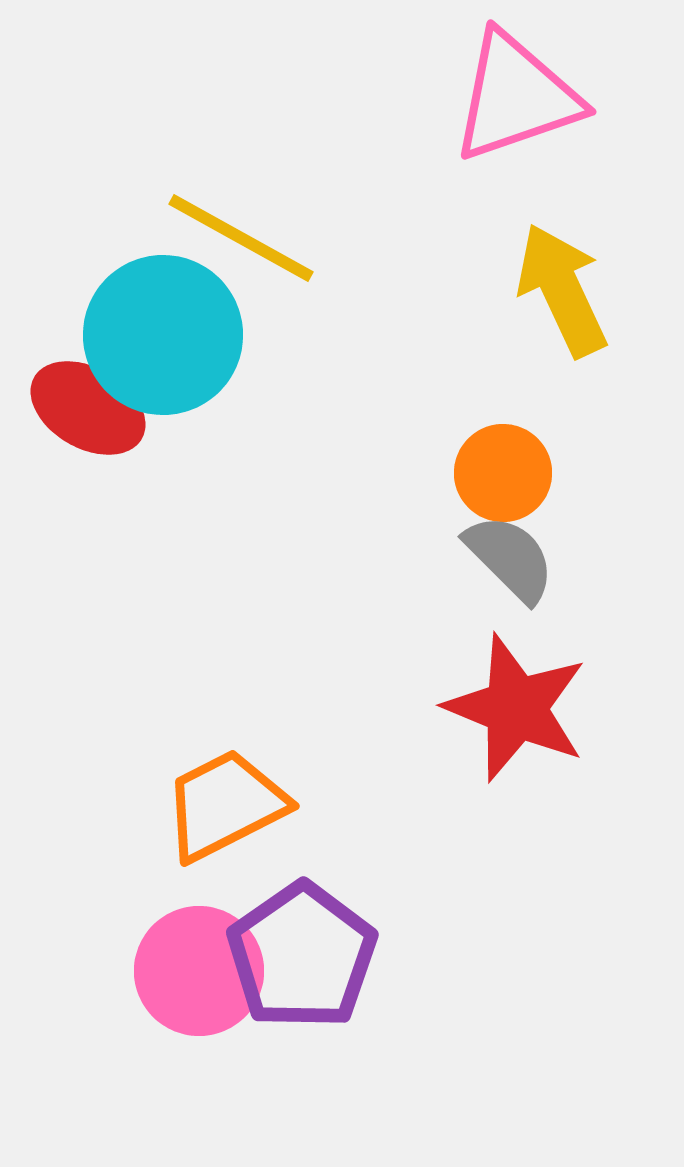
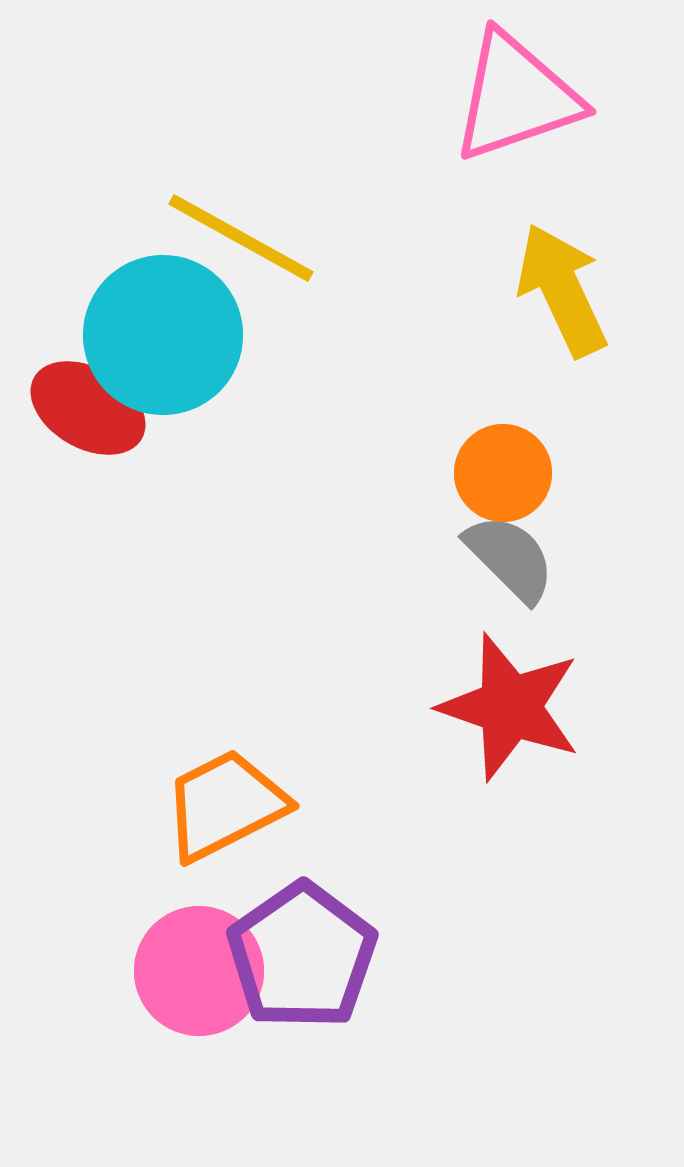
red star: moved 6 px left, 1 px up; rotated 3 degrees counterclockwise
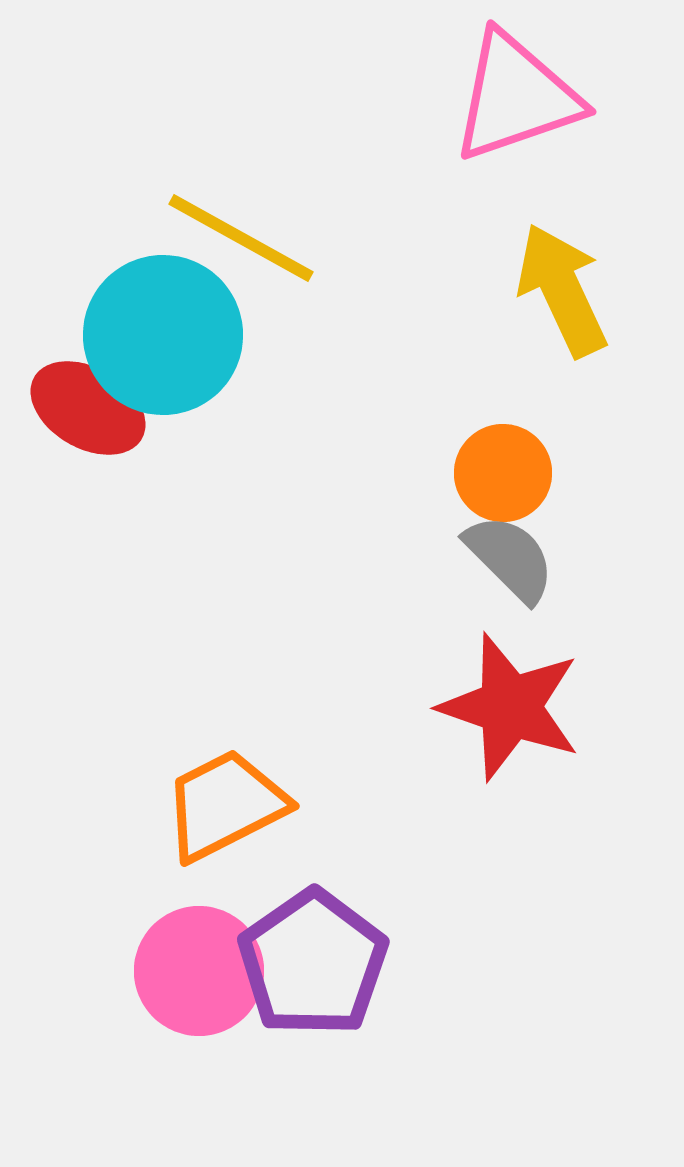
purple pentagon: moved 11 px right, 7 px down
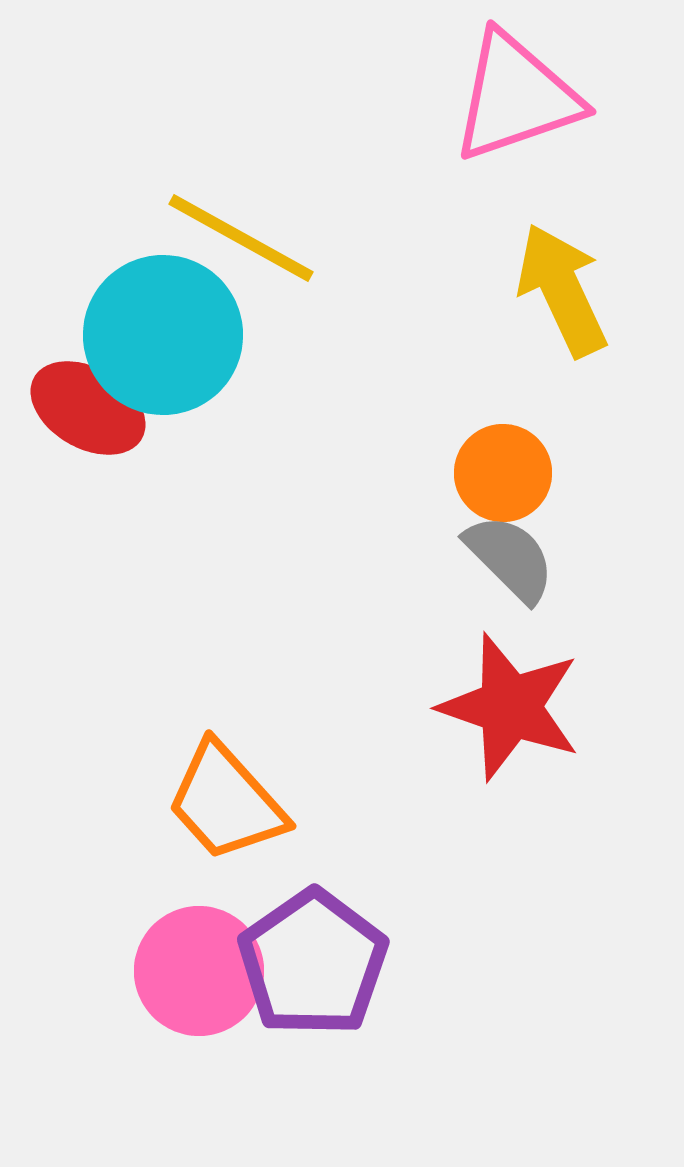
orange trapezoid: moved 1 px right, 3 px up; rotated 105 degrees counterclockwise
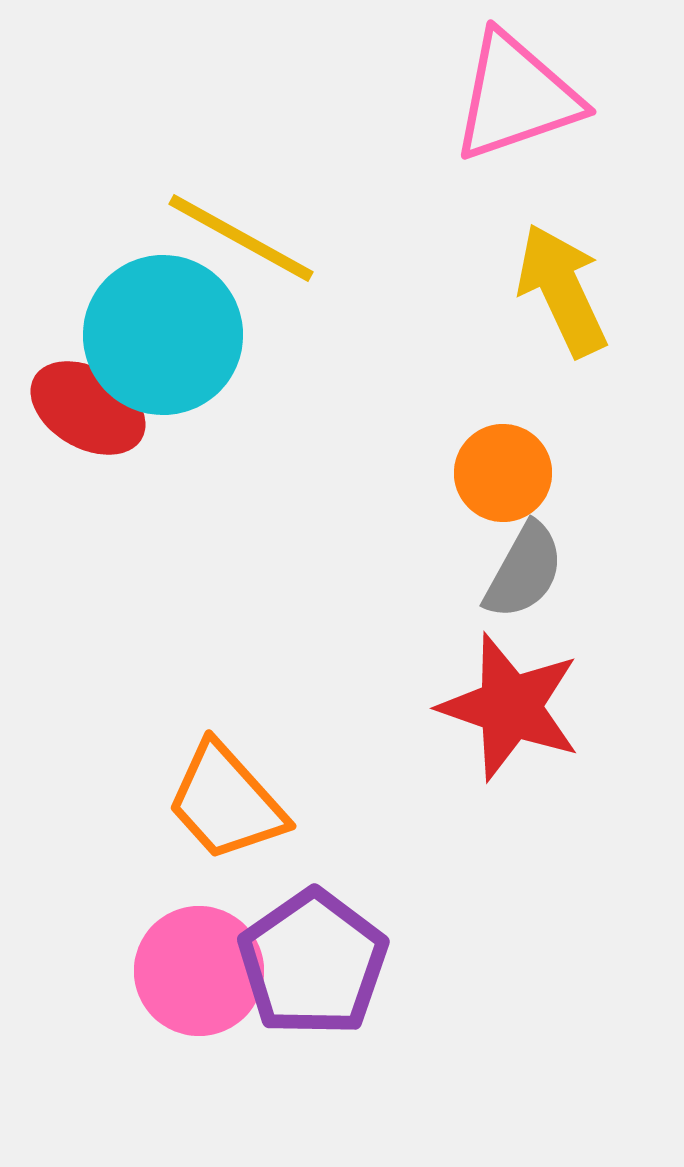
gray semicircle: moved 14 px right, 13 px down; rotated 74 degrees clockwise
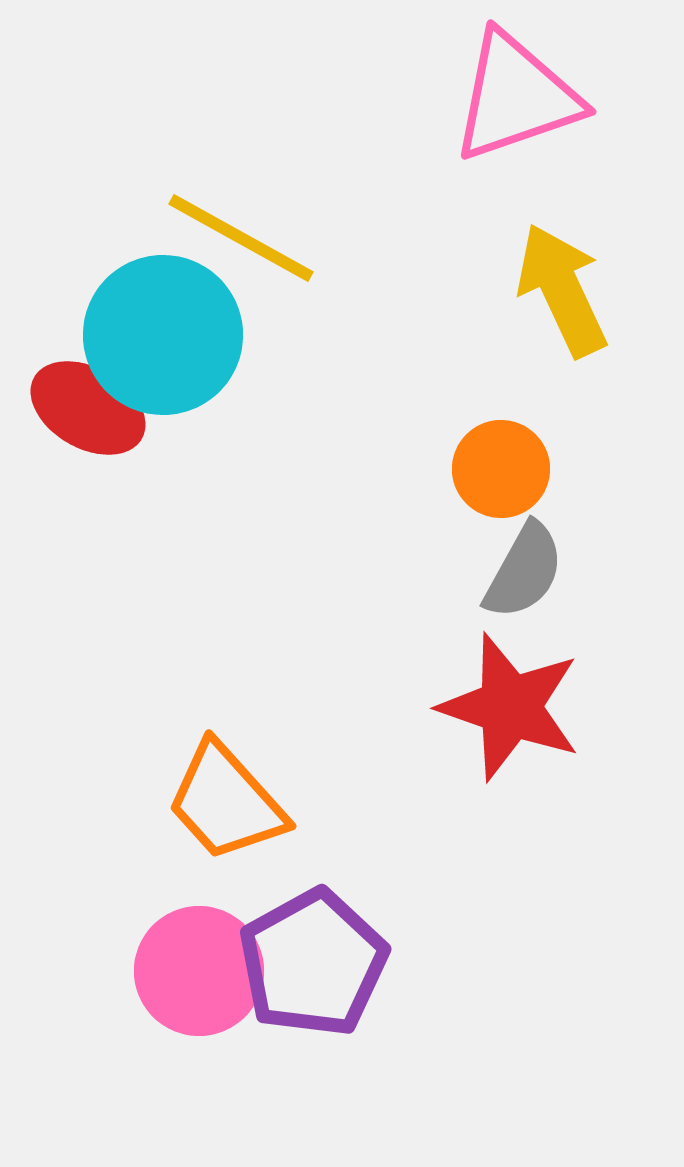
orange circle: moved 2 px left, 4 px up
purple pentagon: rotated 6 degrees clockwise
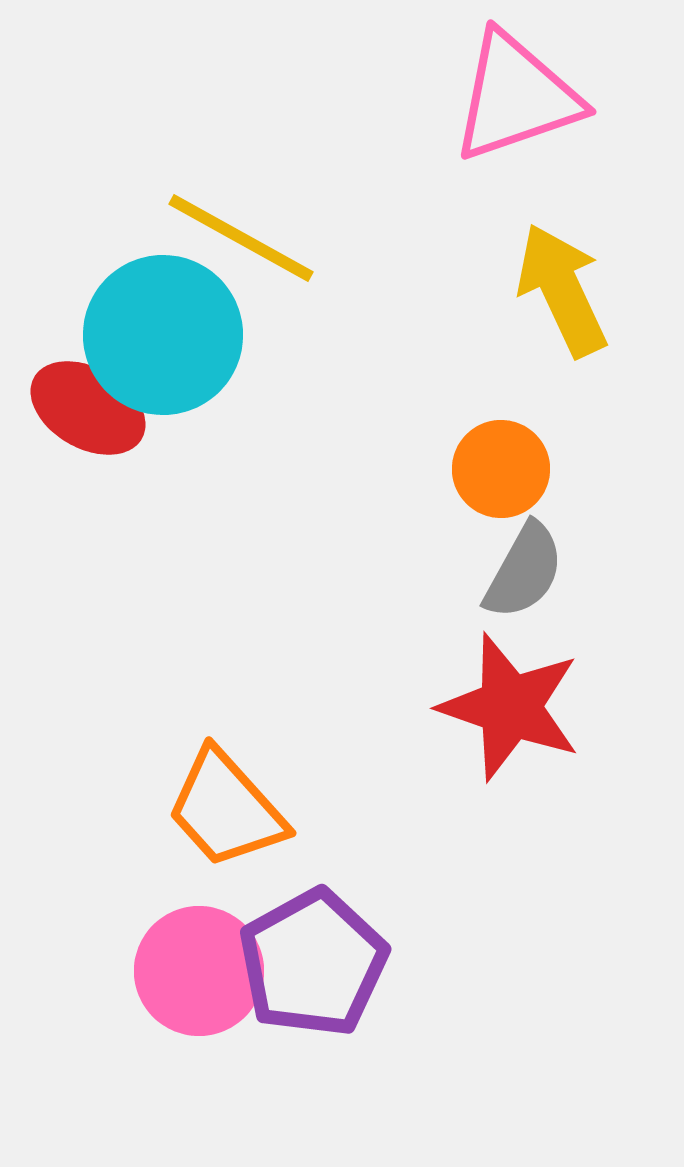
orange trapezoid: moved 7 px down
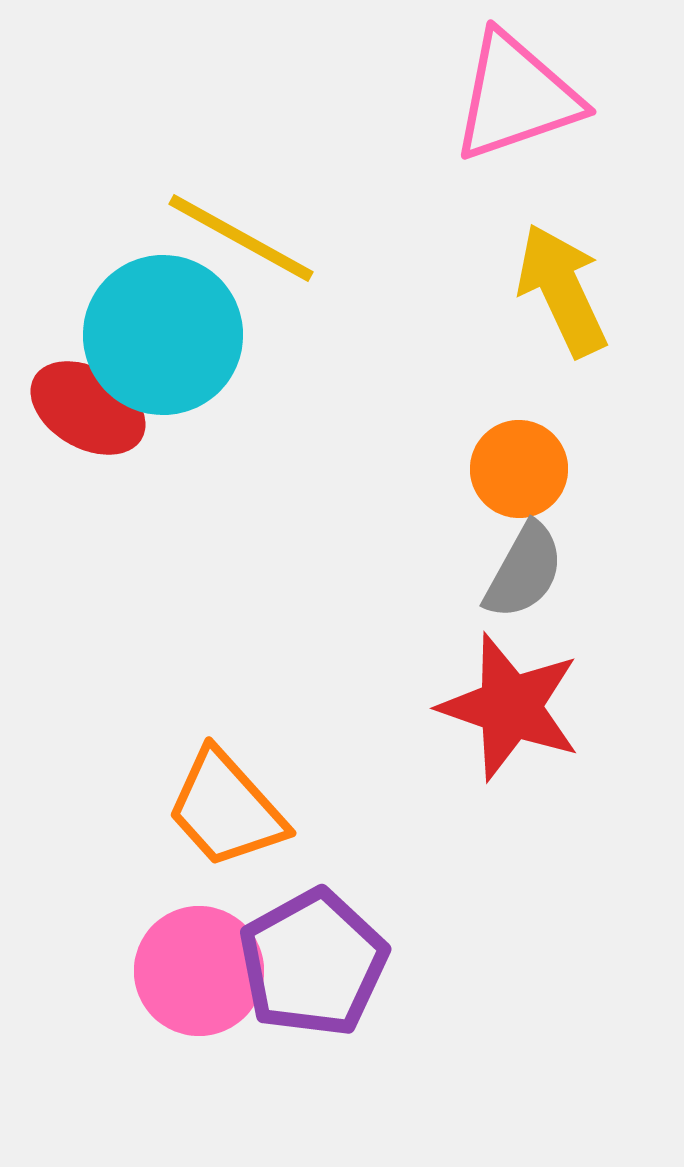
orange circle: moved 18 px right
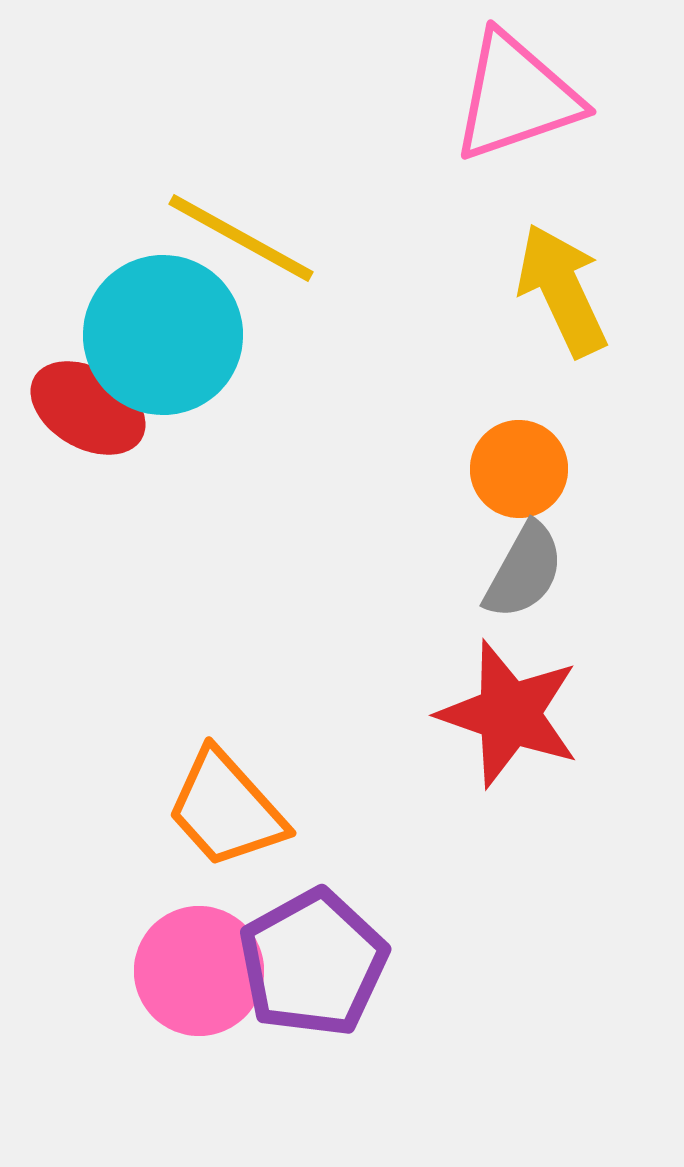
red star: moved 1 px left, 7 px down
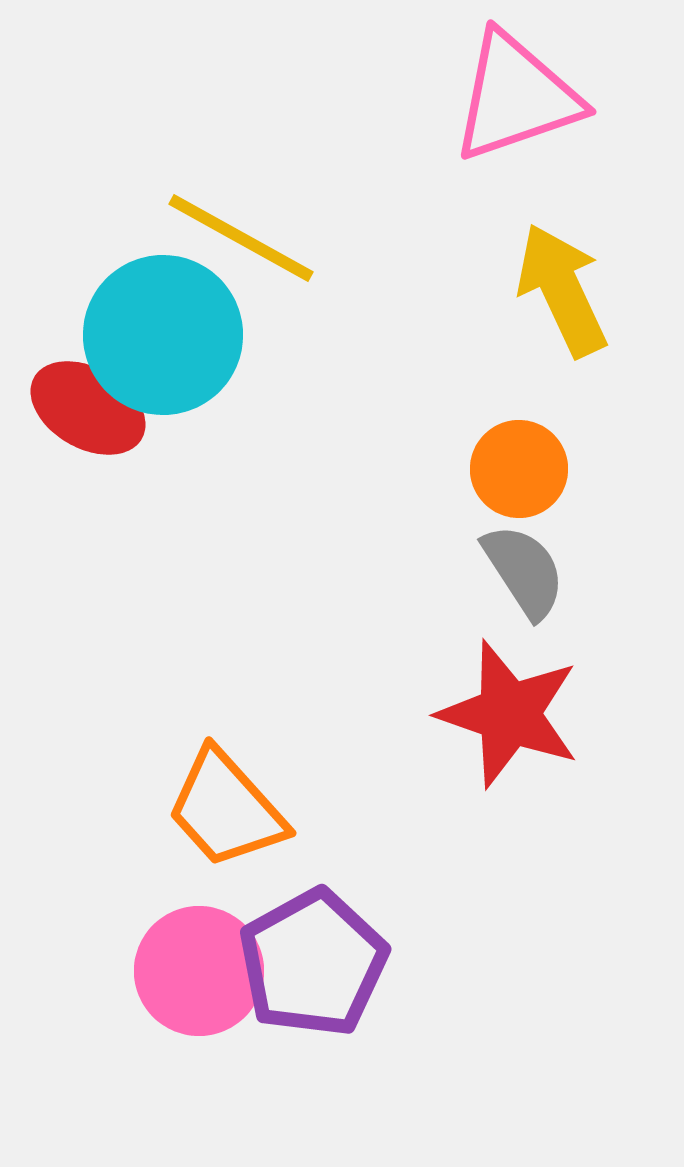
gray semicircle: rotated 62 degrees counterclockwise
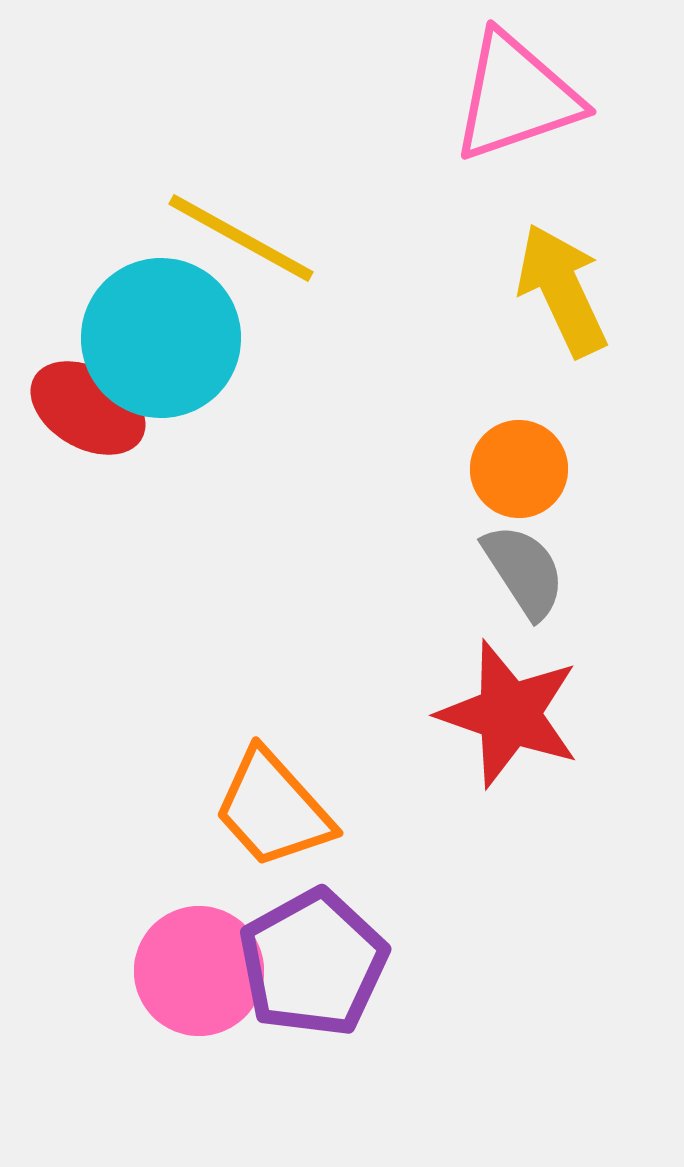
cyan circle: moved 2 px left, 3 px down
orange trapezoid: moved 47 px right
